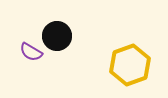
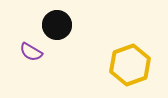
black circle: moved 11 px up
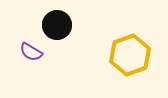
yellow hexagon: moved 10 px up
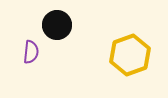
purple semicircle: rotated 115 degrees counterclockwise
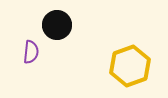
yellow hexagon: moved 11 px down
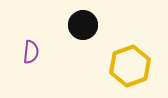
black circle: moved 26 px right
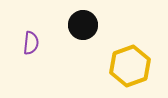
purple semicircle: moved 9 px up
